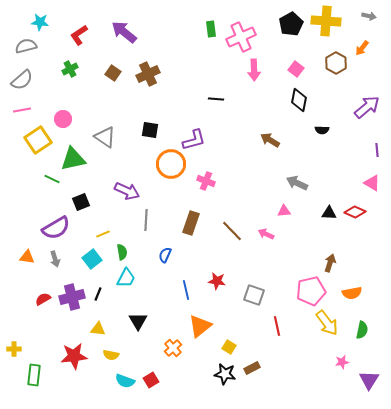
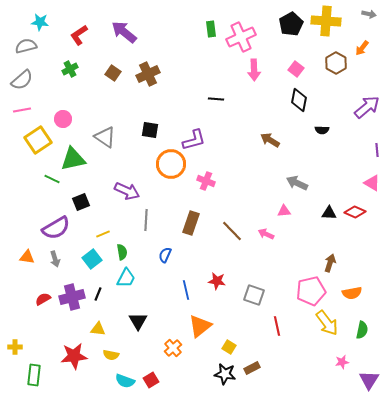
gray arrow at (369, 16): moved 2 px up
yellow cross at (14, 349): moved 1 px right, 2 px up
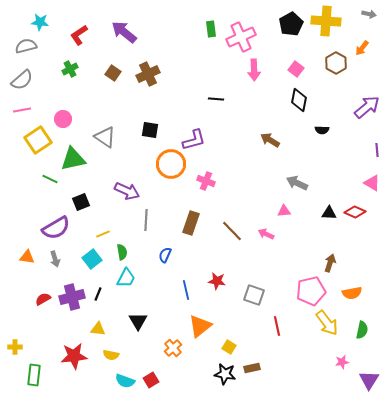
green line at (52, 179): moved 2 px left
brown rectangle at (252, 368): rotated 14 degrees clockwise
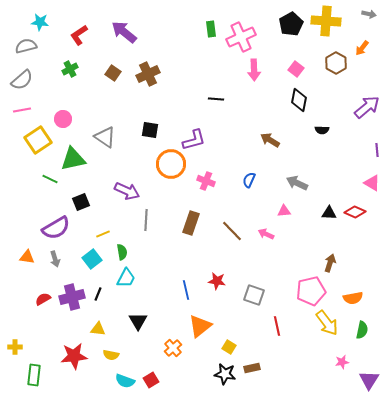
blue semicircle at (165, 255): moved 84 px right, 75 px up
orange semicircle at (352, 293): moved 1 px right, 5 px down
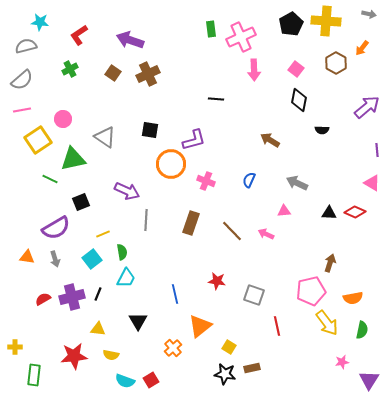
purple arrow at (124, 32): moved 6 px right, 8 px down; rotated 20 degrees counterclockwise
blue line at (186, 290): moved 11 px left, 4 px down
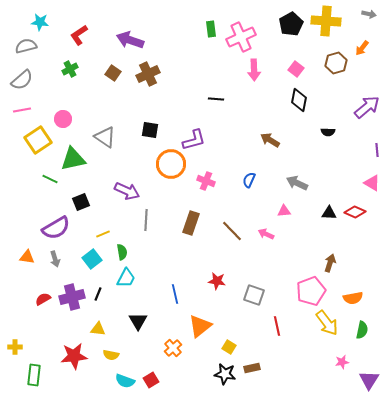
brown hexagon at (336, 63): rotated 15 degrees clockwise
black semicircle at (322, 130): moved 6 px right, 2 px down
pink pentagon at (311, 291): rotated 8 degrees counterclockwise
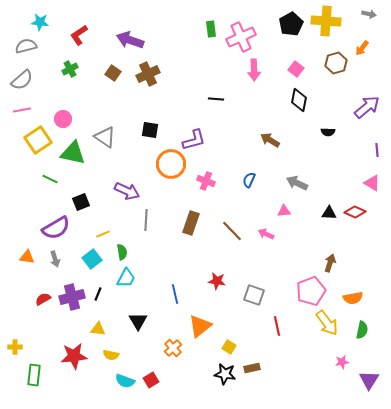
green triangle at (73, 159): moved 6 px up; rotated 24 degrees clockwise
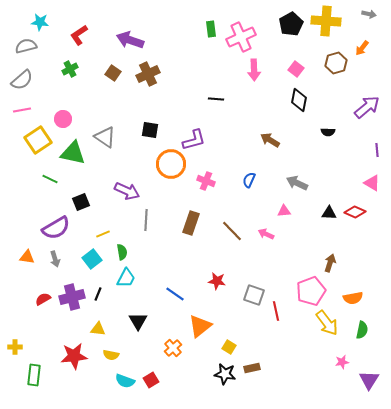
blue line at (175, 294): rotated 42 degrees counterclockwise
red line at (277, 326): moved 1 px left, 15 px up
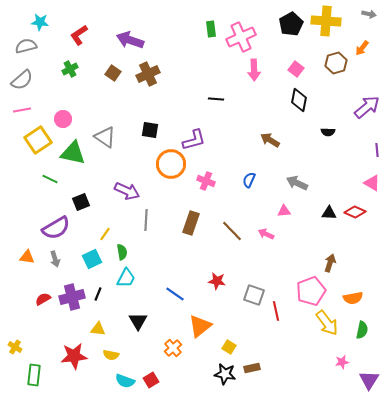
yellow line at (103, 234): moved 2 px right; rotated 32 degrees counterclockwise
cyan square at (92, 259): rotated 12 degrees clockwise
yellow cross at (15, 347): rotated 32 degrees clockwise
